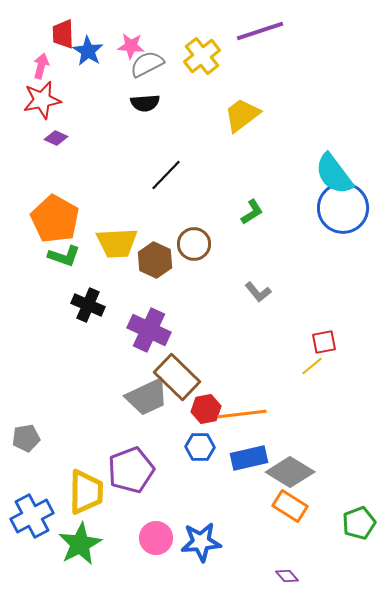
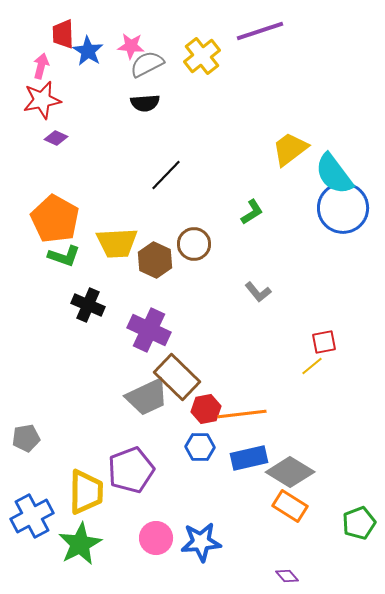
yellow trapezoid at (242, 115): moved 48 px right, 34 px down
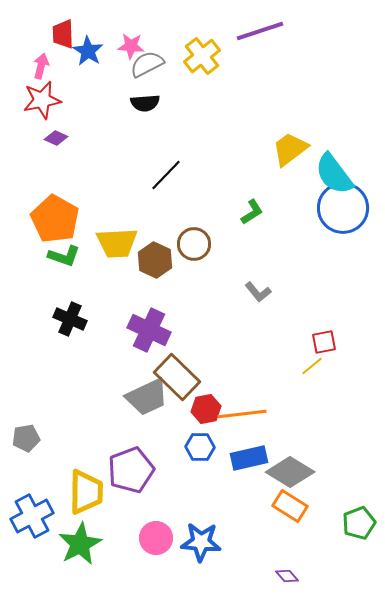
black cross at (88, 305): moved 18 px left, 14 px down
blue star at (201, 542): rotated 9 degrees clockwise
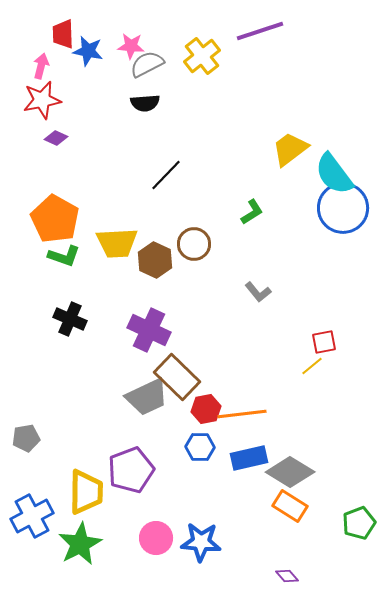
blue star at (88, 51): rotated 20 degrees counterclockwise
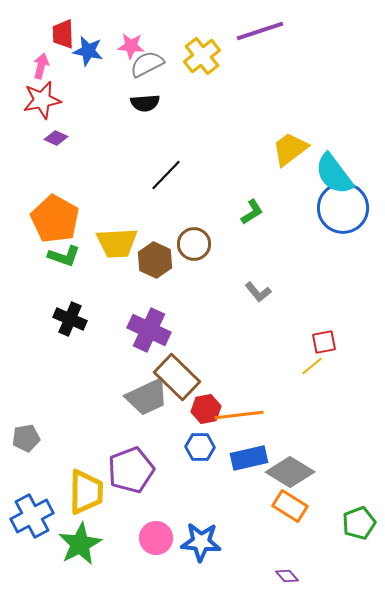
orange line at (242, 414): moved 3 px left, 1 px down
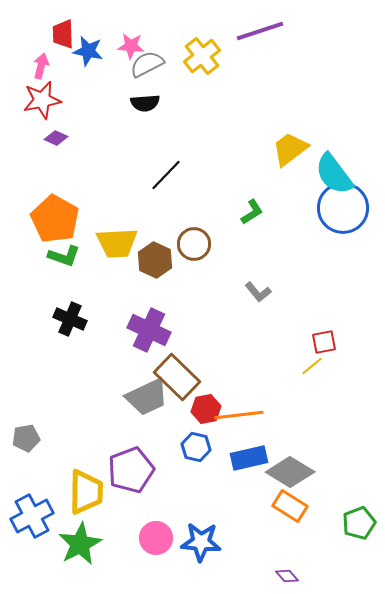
blue hexagon at (200, 447): moved 4 px left; rotated 12 degrees clockwise
